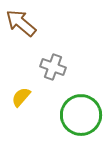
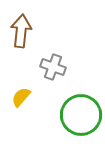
brown arrow: moved 8 px down; rotated 56 degrees clockwise
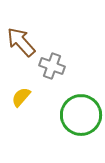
brown arrow: moved 11 px down; rotated 48 degrees counterclockwise
gray cross: moved 1 px left, 1 px up
